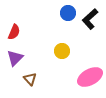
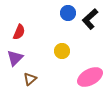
red semicircle: moved 5 px right
brown triangle: rotated 32 degrees clockwise
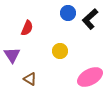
red semicircle: moved 8 px right, 4 px up
yellow circle: moved 2 px left
purple triangle: moved 3 px left, 3 px up; rotated 18 degrees counterclockwise
brown triangle: rotated 48 degrees counterclockwise
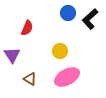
pink ellipse: moved 23 px left
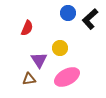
yellow circle: moved 3 px up
purple triangle: moved 27 px right, 5 px down
brown triangle: moved 1 px left; rotated 40 degrees counterclockwise
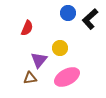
purple triangle: rotated 12 degrees clockwise
brown triangle: moved 1 px right, 1 px up
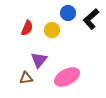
black L-shape: moved 1 px right
yellow circle: moved 8 px left, 18 px up
brown triangle: moved 4 px left
